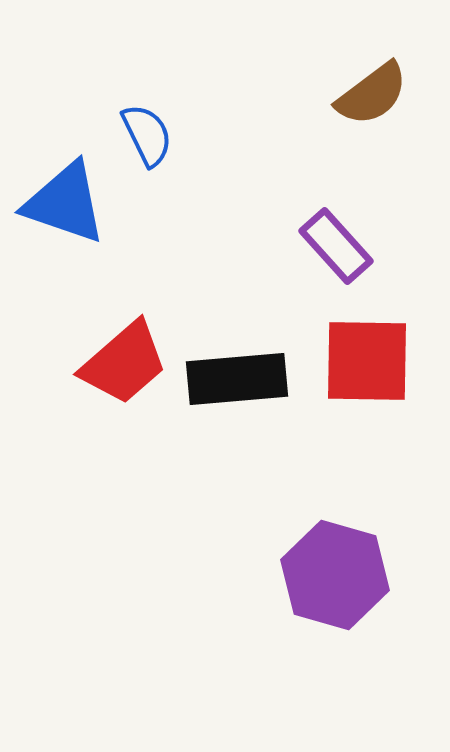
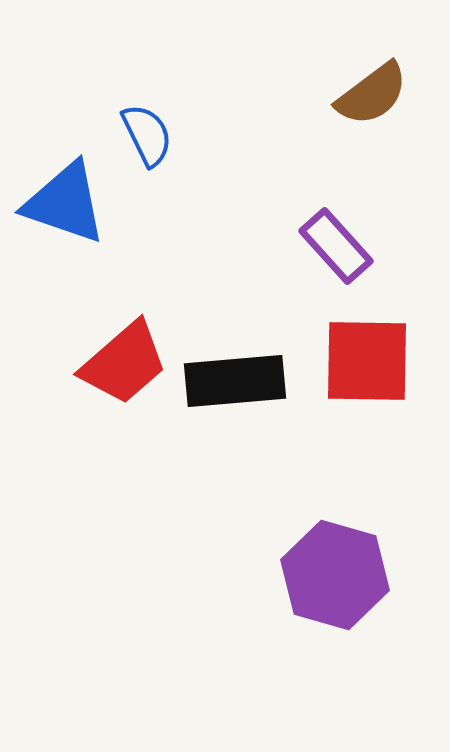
black rectangle: moved 2 px left, 2 px down
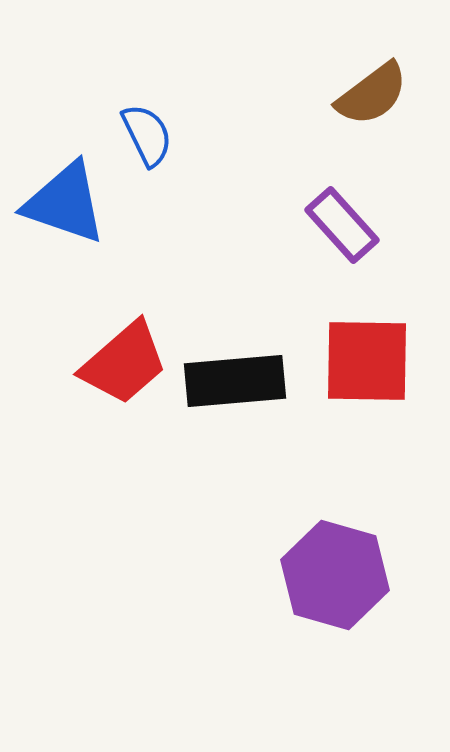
purple rectangle: moved 6 px right, 21 px up
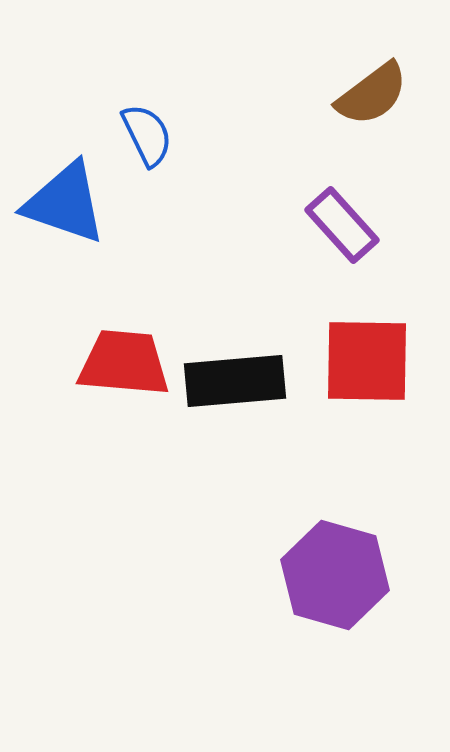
red trapezoid: rotated 134 degrees counterclockwise
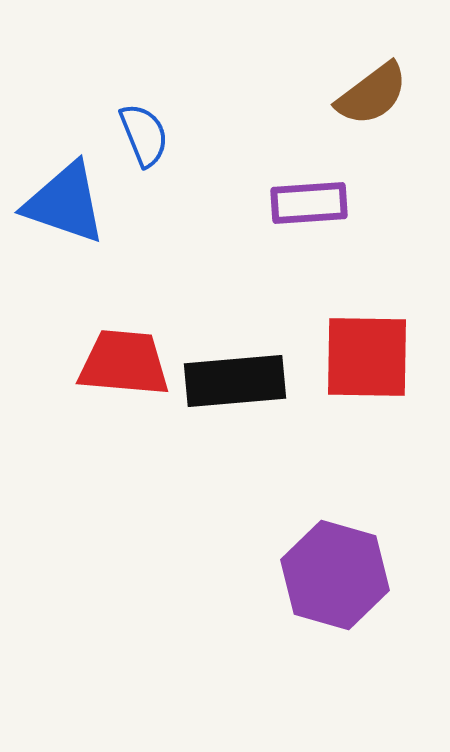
blue semicircle: moved 3 px left; rotated 4 degrees clockwise
purple rectangle: moved 33 px left, 22 px up; rotated 52 degrees counterclockwise
red square: moved 4 px up
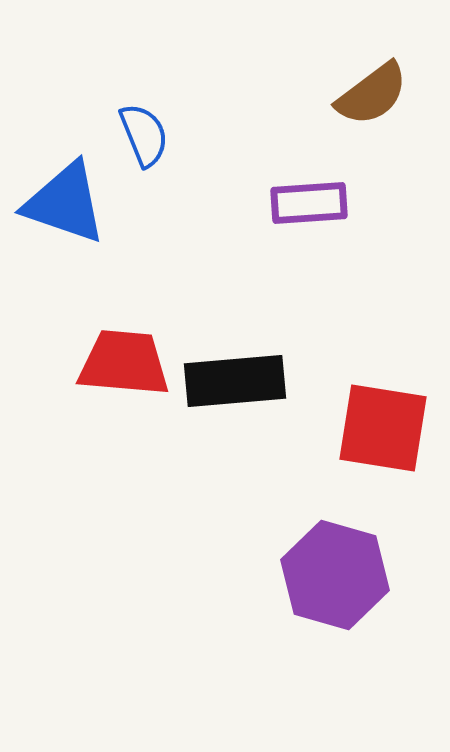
red square: moved 16 px right, 71 px down; rotated 8 degrees clockwise
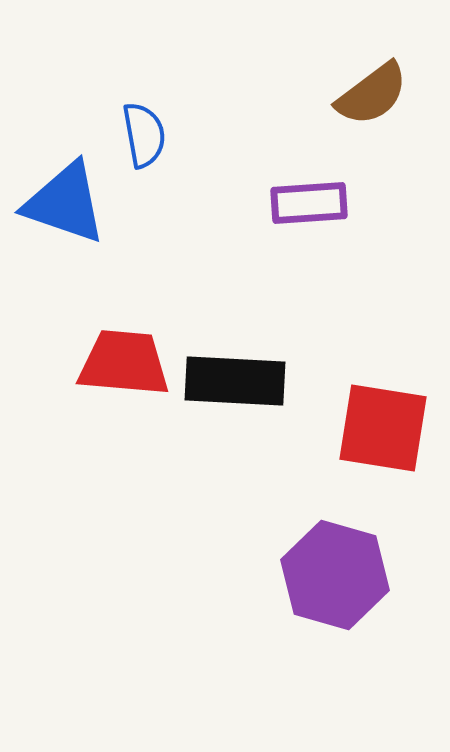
blue semicircle: rotated 12 degrees clockwise
black rectangle: rotated 8 degrees clockwise
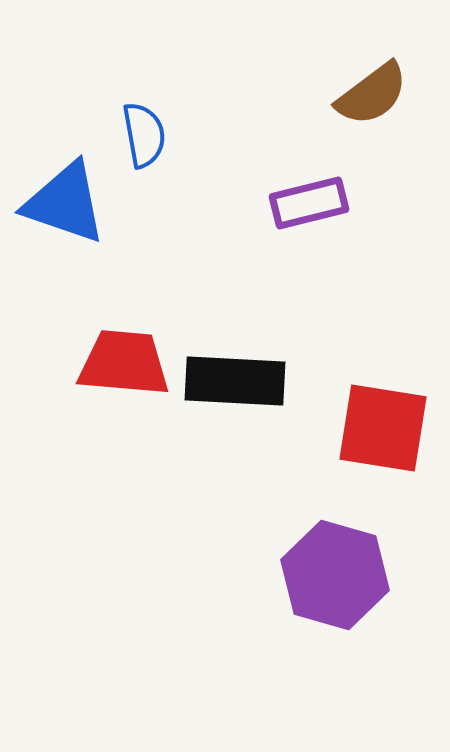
purple rectangle: rotated 10 degrees counterclockwise
